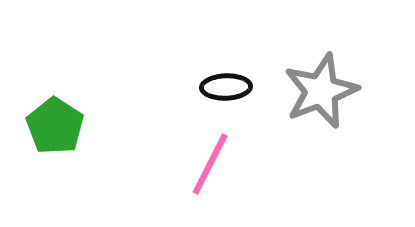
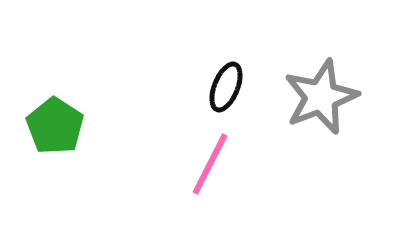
black ellipse: rotated 66 degrees counterclockwise
gray star: moved 6 px down
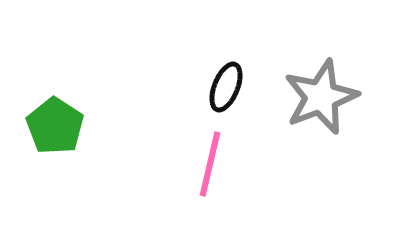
pink line: rotated 14 degrees counterclockwise
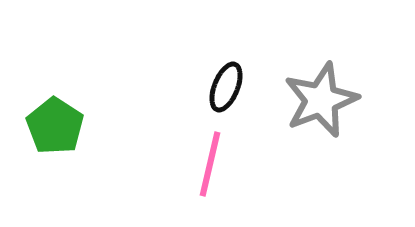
gray star: moved 3 px down
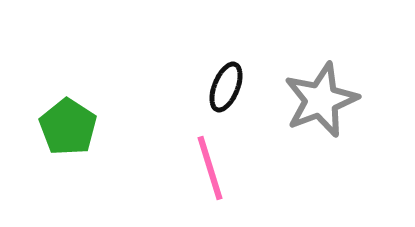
green pentagon: moved 13 px right, 1 px down
pink line: moved 4 px down; rotated 30 degrees counterclockwise
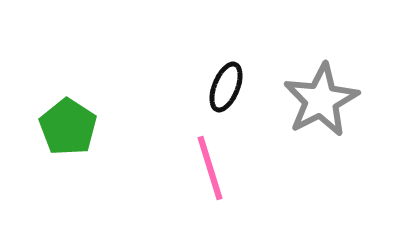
gray star: rotated 6 degrees counterclockwise
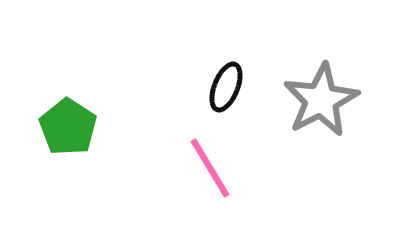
pink line: rotated 14 degrees counterclockwise
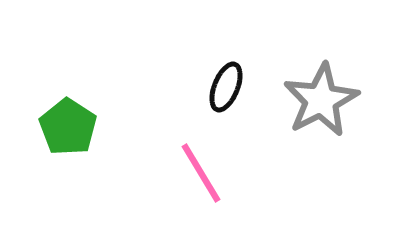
pink line: moved 9 px left, 5 px down
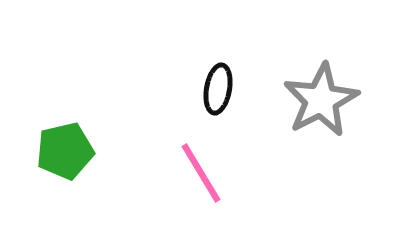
black ellipse: moved 8 px left, 2 px down; rotated 12 degrees counterclockwise
green pentagon: moved 3 px left, 24 px down; rotated 26 degrees clockwise
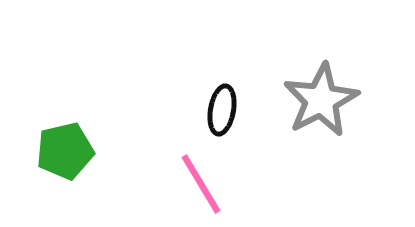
black ellipse: moved 4 px right, 21 px down
pink line: moved 11 px down
